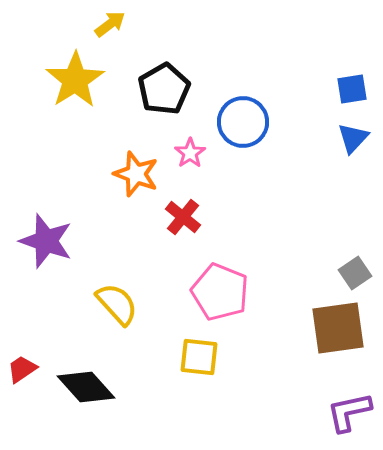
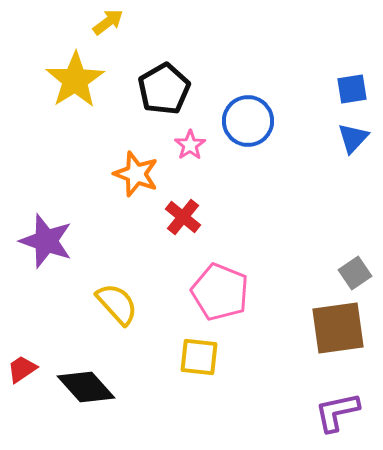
yellow arrow: moved 2 px left, 2 px up
blue circle: moved 5 px right, 1 px up
pink star: moved 8 px up
purple L-shape: moved 12 px left
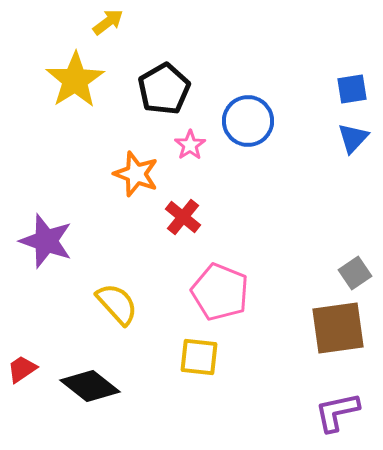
black diamond: moved 4 px right, 1 px up; rotated 10 degrees counterclockwise
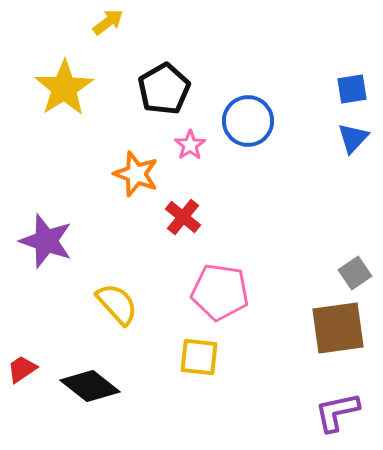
yellow star: moved 11 px left, 8 px down
pink pentagon: rotated 14 degrees counterclockwise
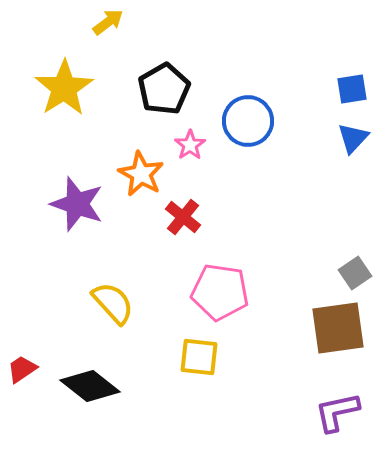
orange star: moved 5 px right; rotated 9 degrees clockwise
purple star: moved 31 px right, 37 px up
yellow semicircle: moved 4 px left, 1 px up
